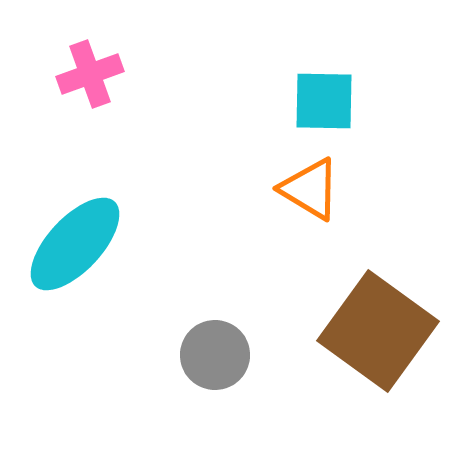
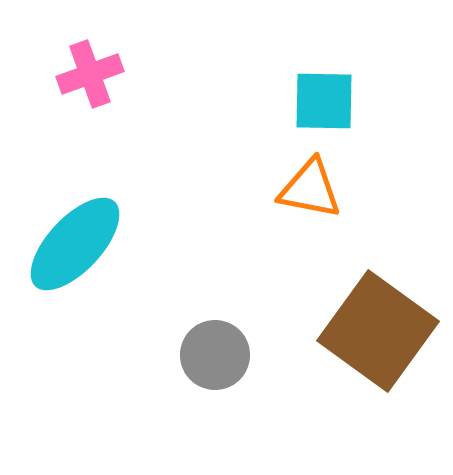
orange triangle: rotated 20 degrees counterclockwise
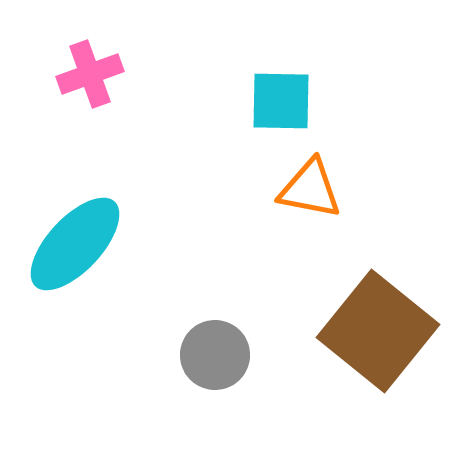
cyan square: moved 43 px left
brown square: rotated 3 degrees clockwise
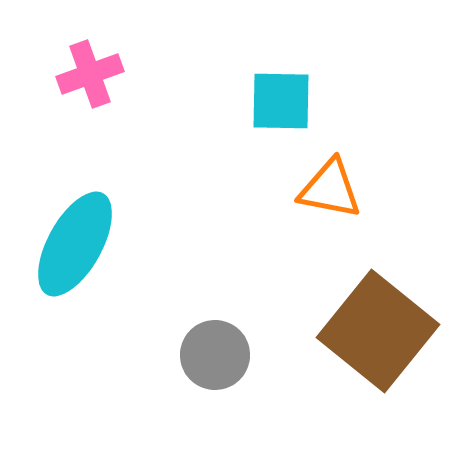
orange triangle: moved 20 px right
cyan ellipse: rotated 14 degrees counterclockwise
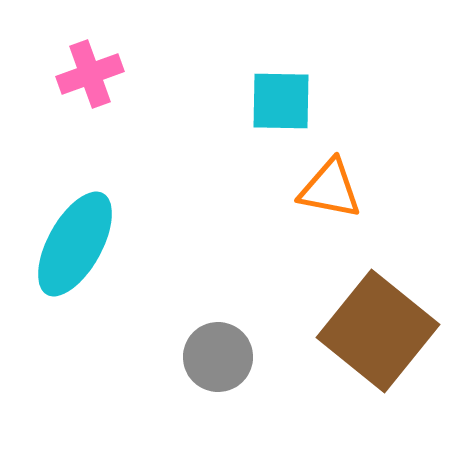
gray circle: moved 3 px right, 2 px down
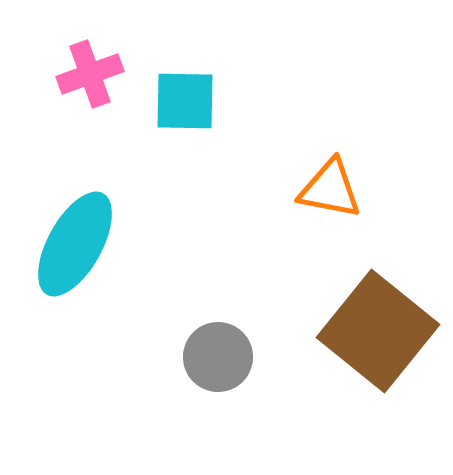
cyan square: moved 96 px left
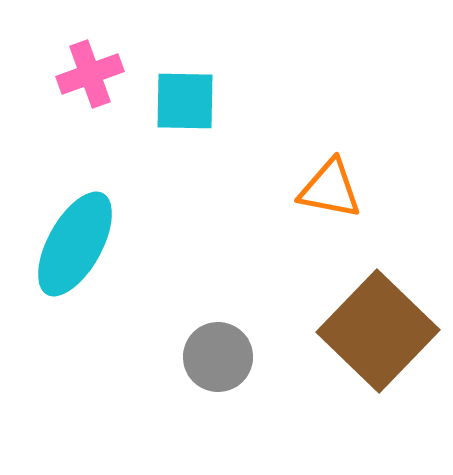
brown square: rotated 5 degrees clockwise
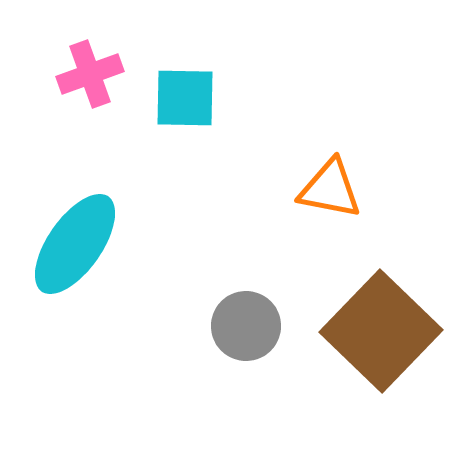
cyan square: moved 3 px up
cyan ellipse: rotated 6 degrees clockwise
brown square: moved 3 px right
gray circle: moved 28 px right, 31 px up
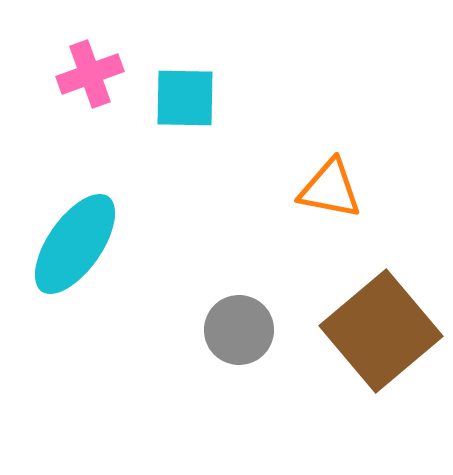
gray circle: moved 7 px left, 4 px down
brown square: rotated 6 degrees clockwise
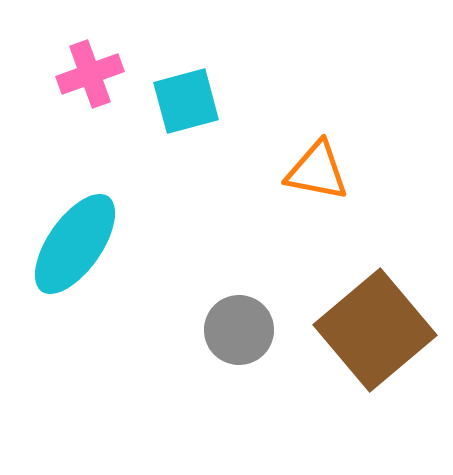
cyan square: moved 1 px right, 3 px down; rotated 16 degrees counterclockwise
orange triangle: moved 13 px left, 18 px up
brown square: moved 6 px left, 1 px up
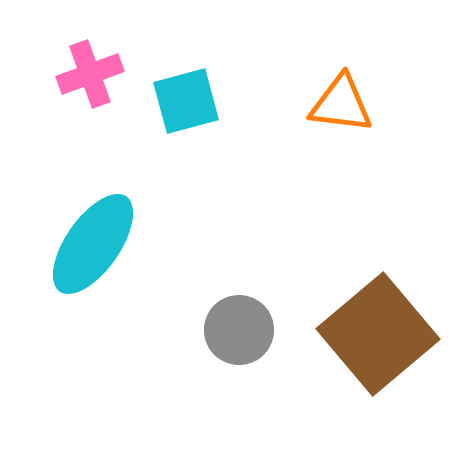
orange triangle: moved 24 px right, 67 px up; rotated 4 degrees counterclockwise
cyan ellipse: moved 18 px right
brown square: moved 3 px right, 4 px down
